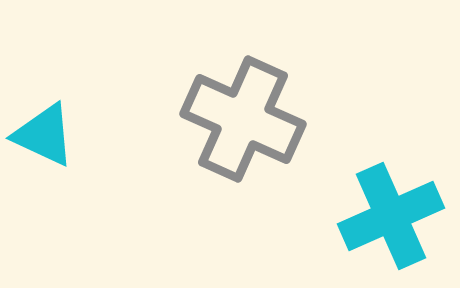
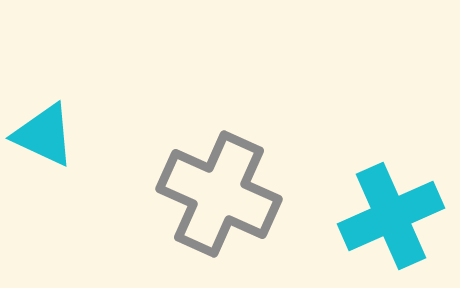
gray cross: moved 24 px left, 75 px down
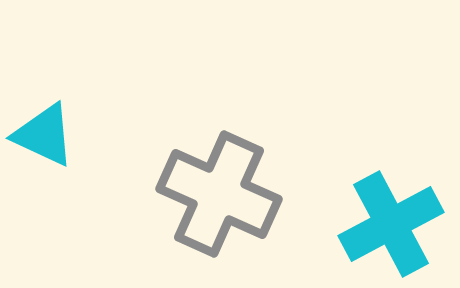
cyan cross: moved 8 px down; rotated 4 degrees counterclockwise
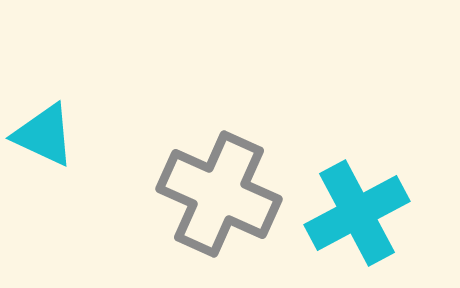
cyan cross: moved 34 px left, 11 px up
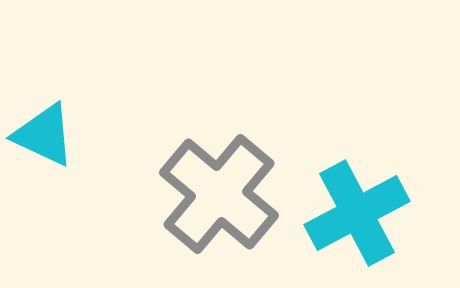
gray cross: rotated 16 degrees clockwise
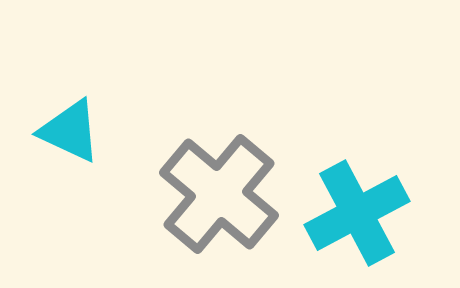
cyan triangle: moved 26 px right, 4 px up
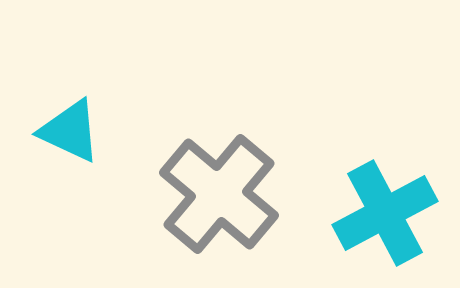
cyan cross: moved 28 px right
